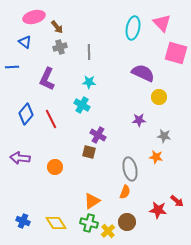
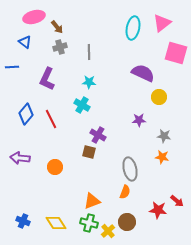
pink triangle: rotated 36 degrees clockwise
orange star: moved 6 px right
orange triangle: rotated 12 degrees clockwise
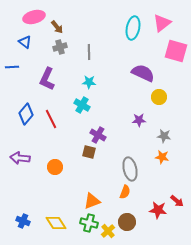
pink square: moved 2 px up
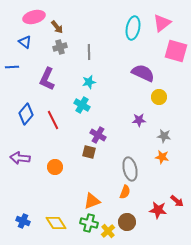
cyan star: rotated 16 degrees counterclockwise
red line: moved 2 px right, 1 px down
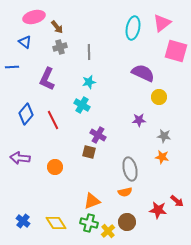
orange semicircle: rotated 56 degrees clockwise
blue cross: rotated 16 degrees clockwise
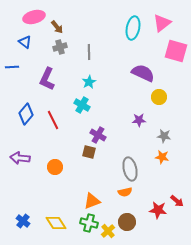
cyan star: rotated 16 degrees counterclockwise
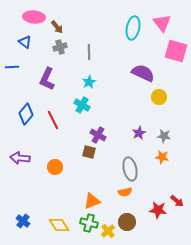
pink ellipse: rotated 20 degrees clockwise
pink triangle: rotated 30 degrees counterclockwise
purple star: moved 13 px down; rotated 24 degrees counterclockwise
yellow diamond: moved 3 px right, 2 px down
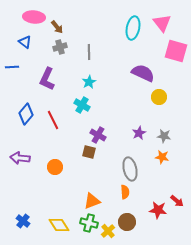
orange semicircle: rotated 80 degrees counterclockwise
